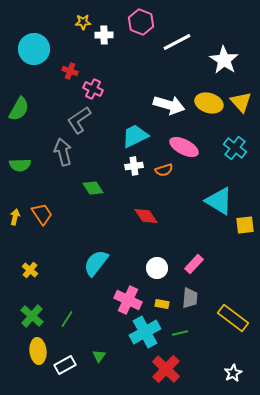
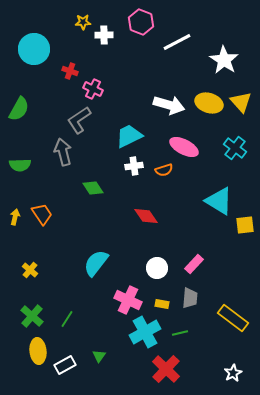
cyan trapezoid at (135, 136): moved 6 px left
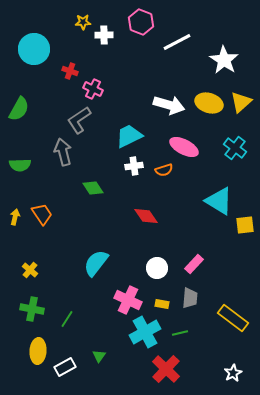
yellow triangle at (241, 102): rotated 30 degrees clockwise
green cross at (32, 316): moved 7 px up; rotated 30 degrees counterclockwise
yellow ellipse at (38, 351): rotated 10 degrees clockwise
white rectangle at (65, 365): moved 2 px down
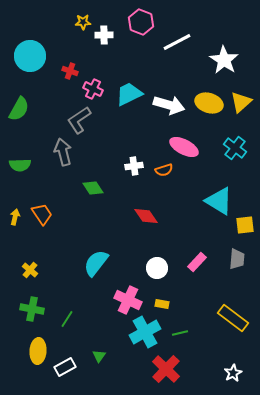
cyan circle at (34, 49): moved 4 px left, 7 px down
cyan trapezoid at (129, 136): moved 42 px up
pink rectangle at (194, 264): moved 3 px right, 2 px up
gray trapezoid at (190, 298): moved 47 px right, 39 px up
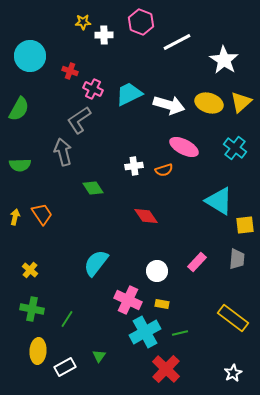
white circle at (157, 268): moved 3 px down
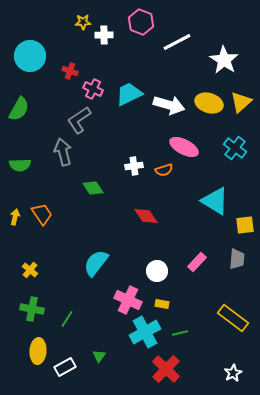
cyan triangle at (219, 201): moved 4 px left
